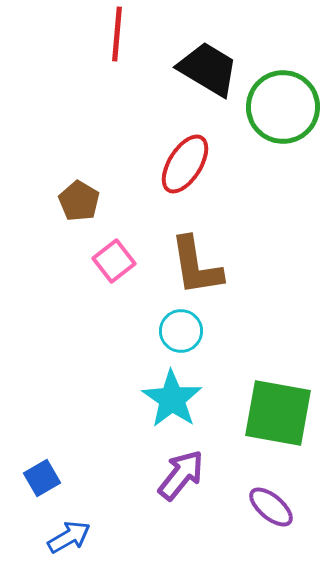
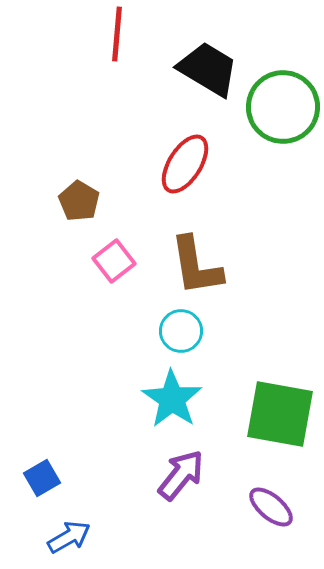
green square: moved 2 px right, 1 px down
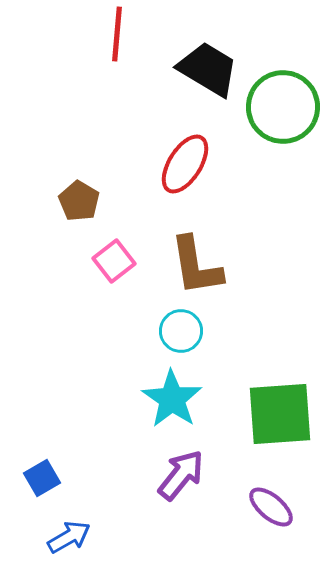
green square: rotated 14 degrees counterclockwise
